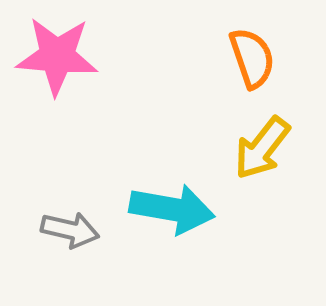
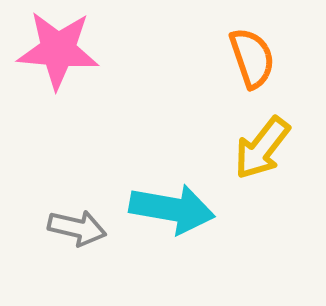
pink star: moved 1 px right, 6 px up
gray arrow: moved 7 px right, 2 px up
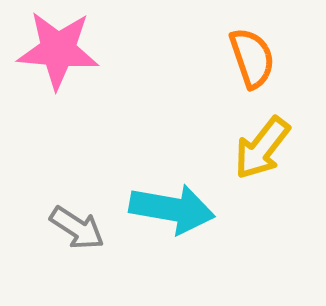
gray arrow: rotated 20 degrees clockwise
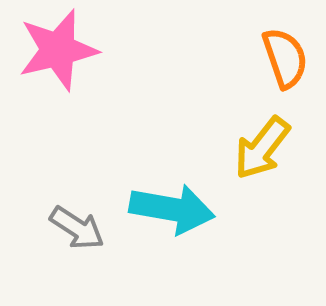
pink star: rotated 18 degrees counterclockwise
orange semicircle: moved 33 px right
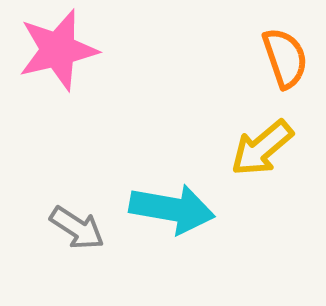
yellow arrow: rotated 12 degrees clockwise
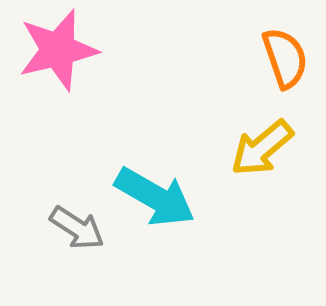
cyan arrow: moved 17 px left, 12 px up; rotated 20 degrees clockwise
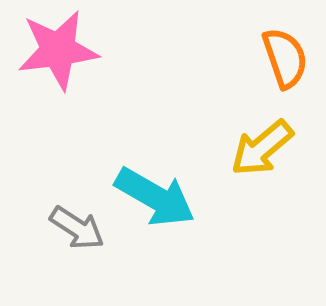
pink star: rotated 6 degrees clockwise
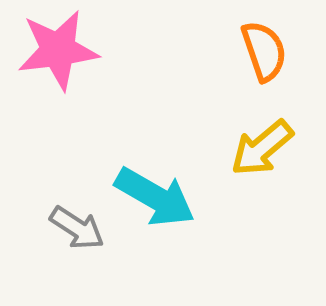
orange semicircle: moved 21 px left, 7 px up
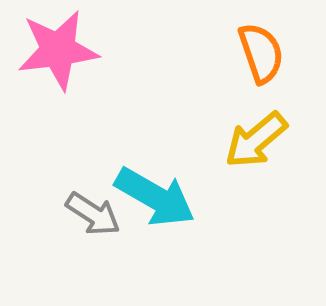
orange semicircle: moved 3 px left, 2 px down
yellow arrow: moved 6 px left, 8 px up
gray arrow: moved 16 px right, 14 px up
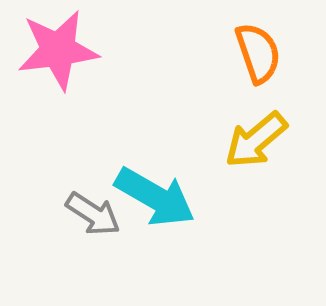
orange semicircle: moved 3 px left
